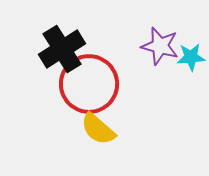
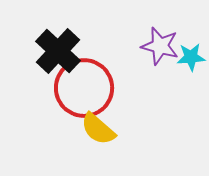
black cross: moved 4 px left, 2 px down; rotated 15 degrees counterclockwise
red circle: moved 5 px left, 4 px down
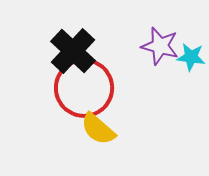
black cross: moved 15 px right
cyan star: rotated 12 degrees clockwise
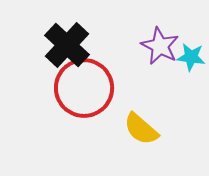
purple star: rotated 12 degrees clockwise
black cross: moved 6 px left, 6 px up
yellow semicircle: moved 43 px right
